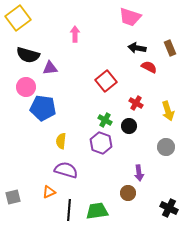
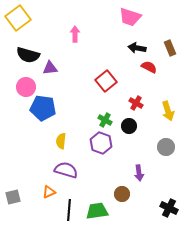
brown circle: moved 6 px left, 1 px down
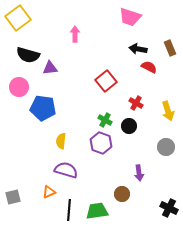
black arrow: moved 1 px right, 1 px down
pink circle: moved 7 px left
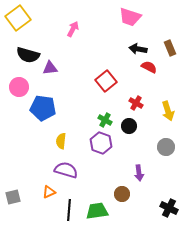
pink arrow: moved 2 px left, 5 px up; rotated 28 degrees clockwise
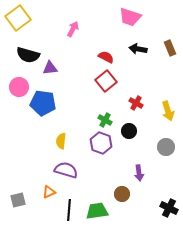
red semicircle: moved 43 px left, 10 px up
blue pentagon: moved 5 px up
black circle: moved 5 px down
gray square: moved 5 px right, 3 px down
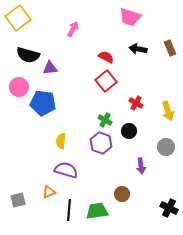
purple arrow: moved 2 px right, 7 px up
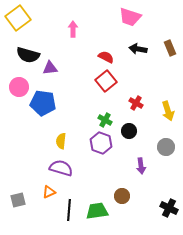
pink arrow: rotated 28 degrees counterclockwise
purple semicircle: moved 5 px left, 2 px up
brown circle: moved 2 px down
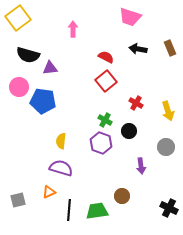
blue pentagon: moved 2 px up
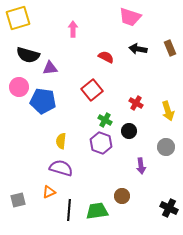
yellow square: rotated 20 degrees clockwise
red square: moved 14 px left, 9 px down
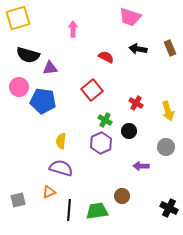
purple hexagon: rotated 15 degrees clockwise
purple arrow: rotated 98 degrees clockwise
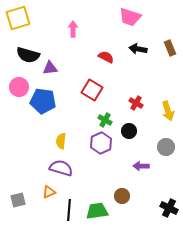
red square: rotated 20 degrees counterclockwise
